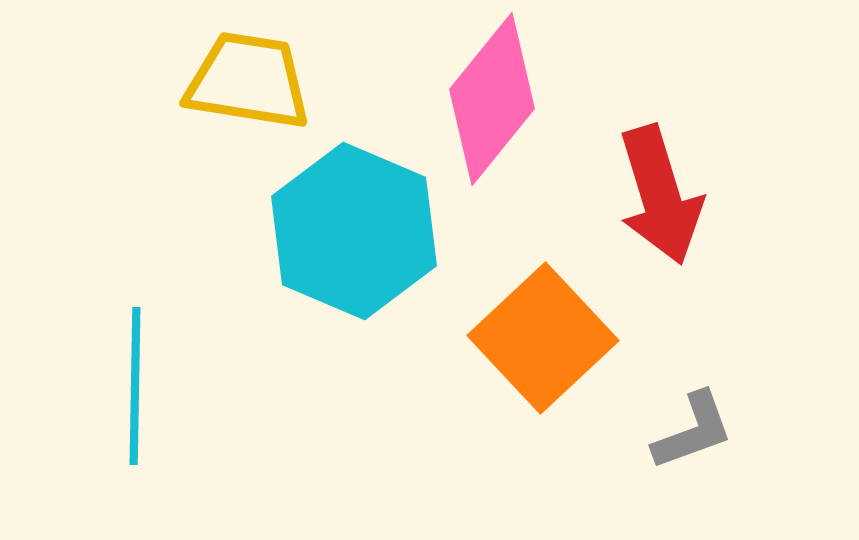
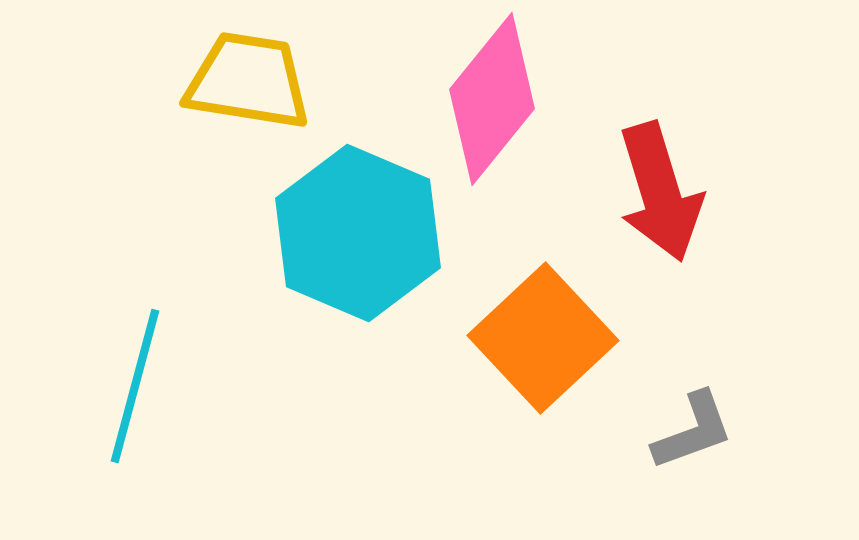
red arrow: moved 3 px up
cyan hexagon: moved 4 px right, 2 px down
cyan line: rotated 14 degrees clockwise
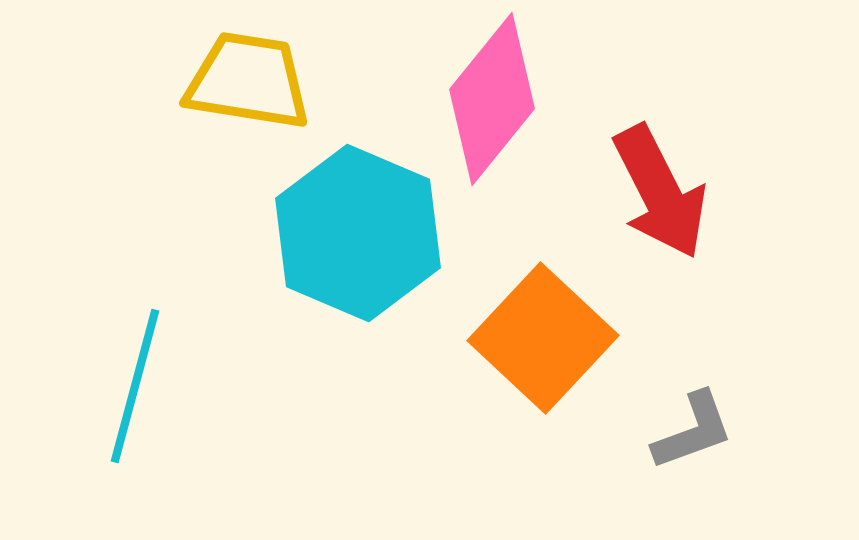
red arrow: rotated 10 degrees counterclockwise
orange square: rotated 4 degrees counterclockwise
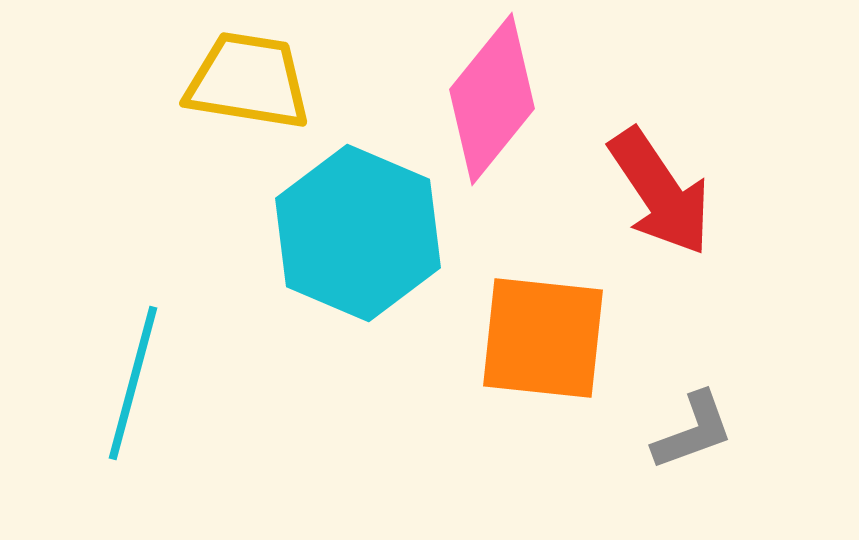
red arrow: rotated 7 degrees counterclockwise
orange square: rotated 37 degrees counterclockwise
cyan line: moved 2 px left, 3 px up
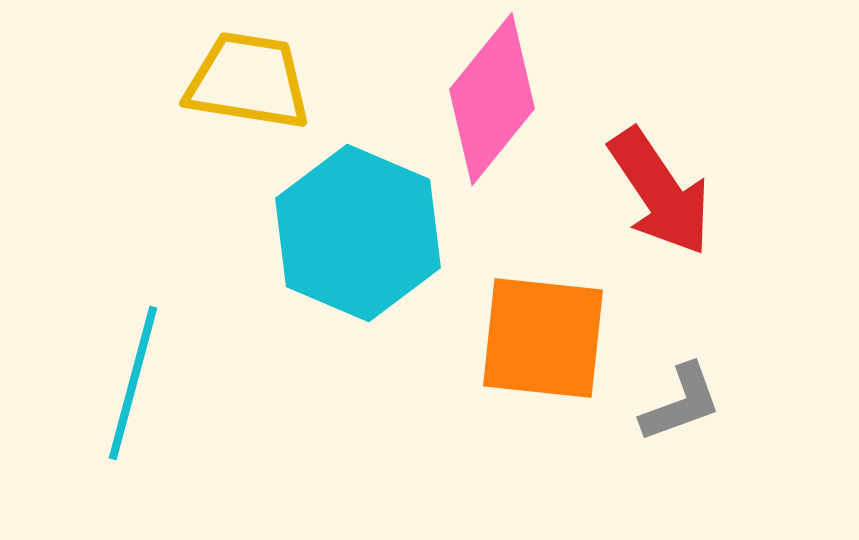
gray L-shape: moved 12 px left, 28 px up
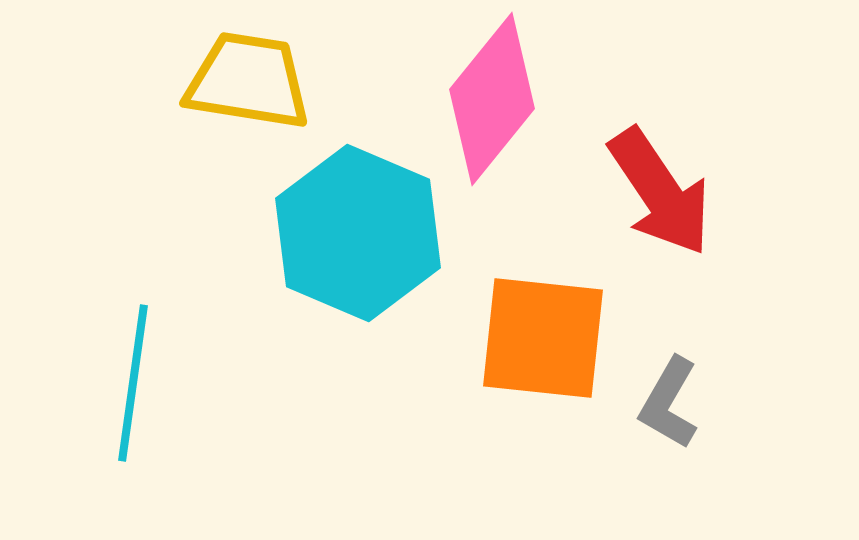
cyan line: rotated 7 degrees counterclockwise
gray L-shape: moved 12 px left; rotated 140 degrees clockwise
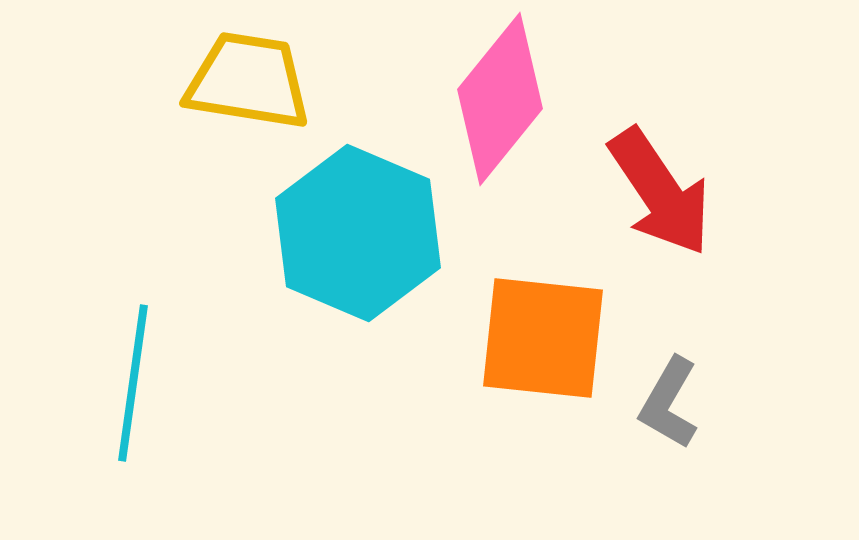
pink diamond: moved 8 px right
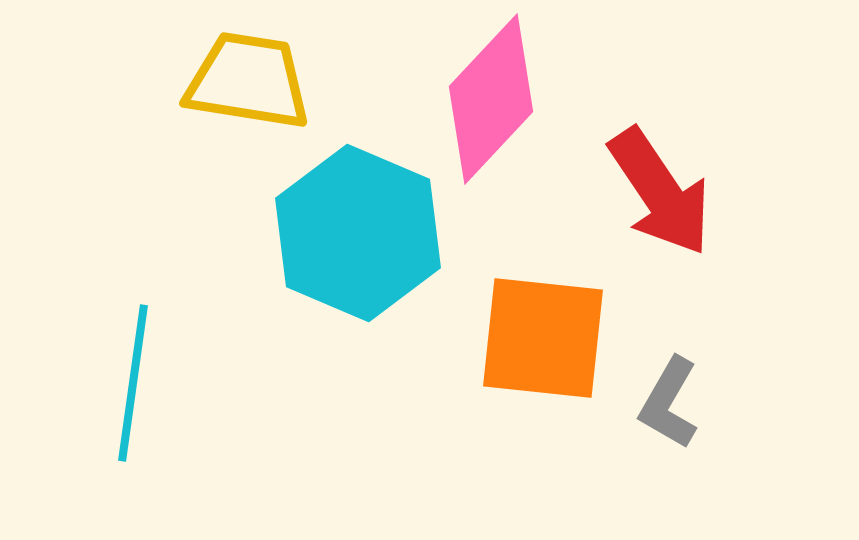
pink diamond: moved 9 px left; rotated 4 degrees clockwise
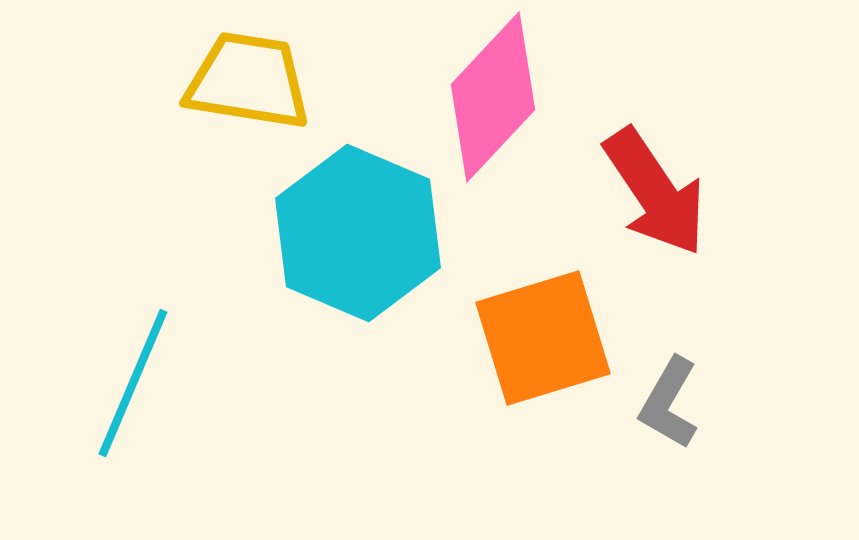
pink diamond: moved 2 px right, 2 px up
red arrow: moved 5 px left
orange square: rotated 23 degrees counterclockwise
cyan line: rotated 15 degrees clockwise
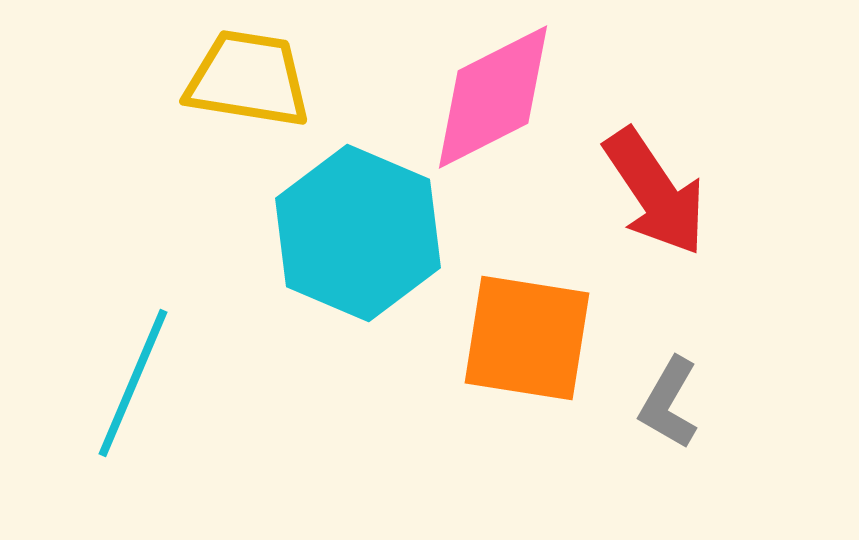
yellow trapezoid: moved 2 px up
pink diamond: rotated 20 degrees clockwise
orange square: moved 16 px left; rotated 26 degrees clockwise
